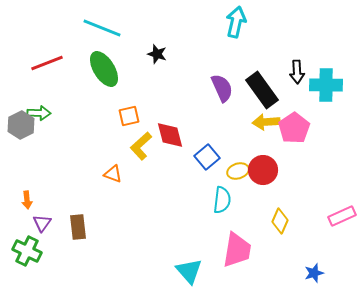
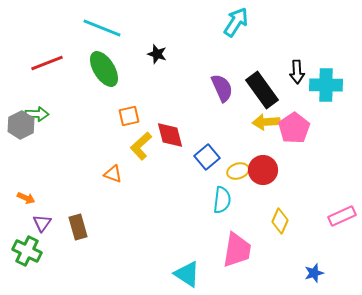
cyan arrow: rotated 20 degrees clockwise
green arrow: moved 2 px left, 1 px down
orange arrow: moved 1 px left, 2 px up; rotated 60 degrees counterclockwise
brown rectangle: rotated 10 degrees counterclockwise
cyan triangle: moved 2 px left, 3 px down; rotated 16 degrees counterclockwise
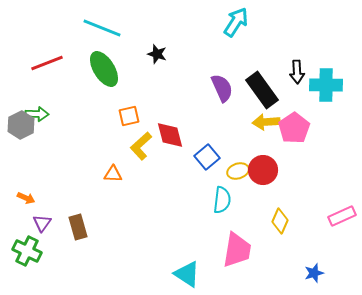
orange triangle: rotated 18 degrees counterclockwise
